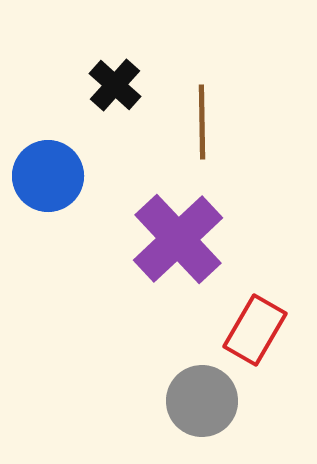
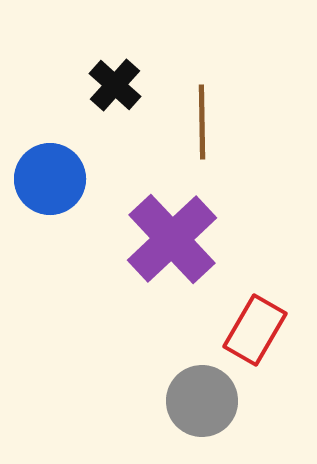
blue circle: moved 2 px right, 3 px down
purple cross: moved 6 px left
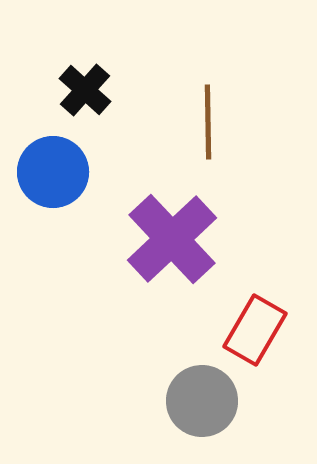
black cross: moved 30 px left, 5 px down
brown line: moved 6 px right
blue circle: moved 3 px right, 7 px up
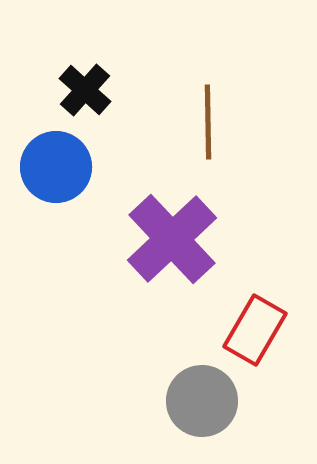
blue circle: moved 3 px right, 5 px up
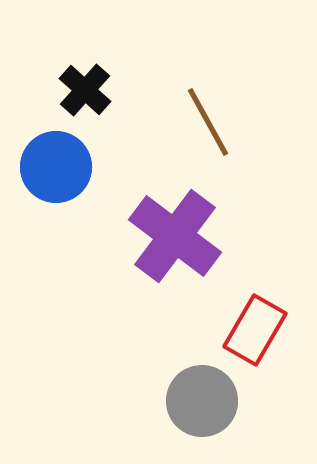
brown line: rotated 28 degrees counterclockwise
purple cross: moved 3 px right, 3 px up; rotated 10 degrees counterclockwise
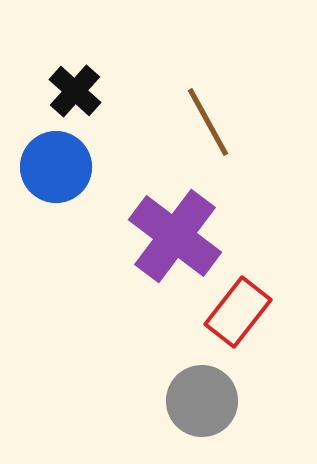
black cross: moved 10 px left, 1 px down
red rectangle: moved 17 px left, 18 px up; rotated 8 degrees clockwise
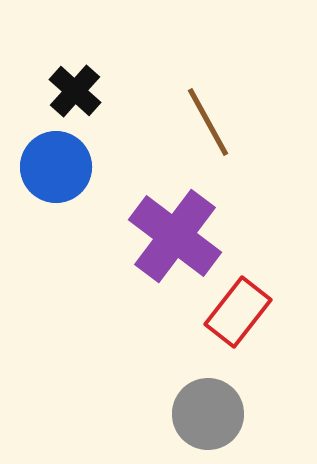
gray circle: moved 6 px right, 13 px down
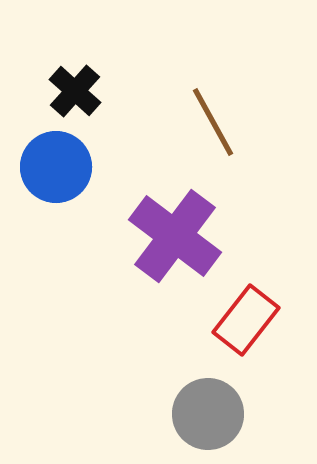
brown line: moved 5 px right
red rectangle: moved 8 px right, 8 px down
